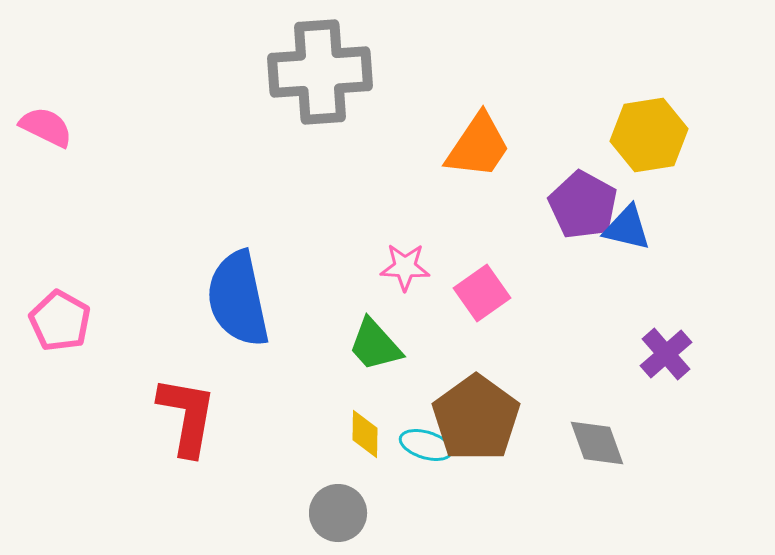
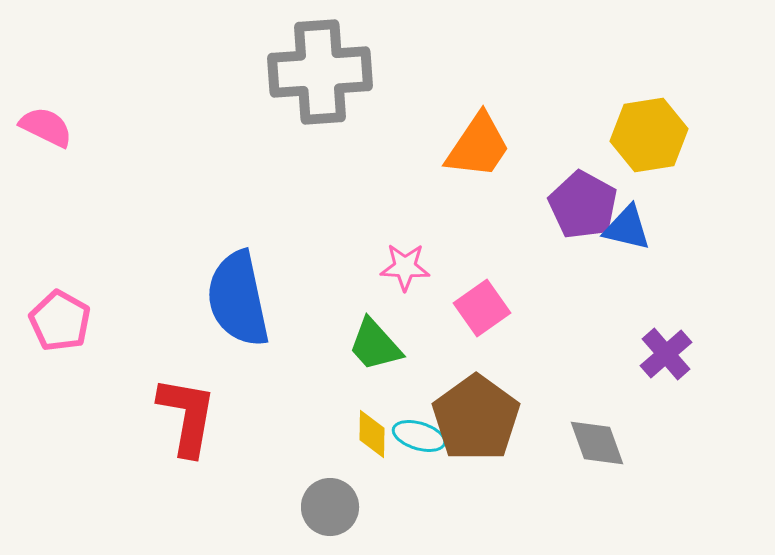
pink square: moved 15 px down
yellow diamond: moved 7 px right
cyan ellipse: moved 7 px left, 9 px up
gray circle: moved 8 px left, 6 px up
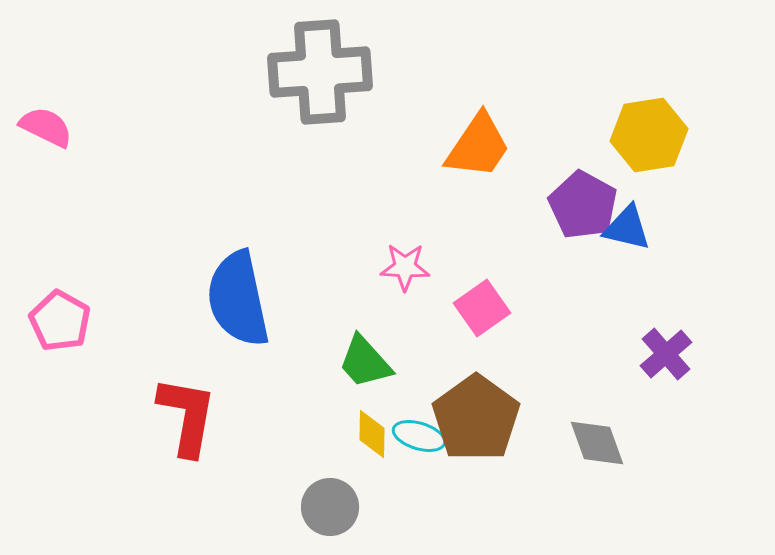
green trapezoid: moved 10 px left, 17 px down
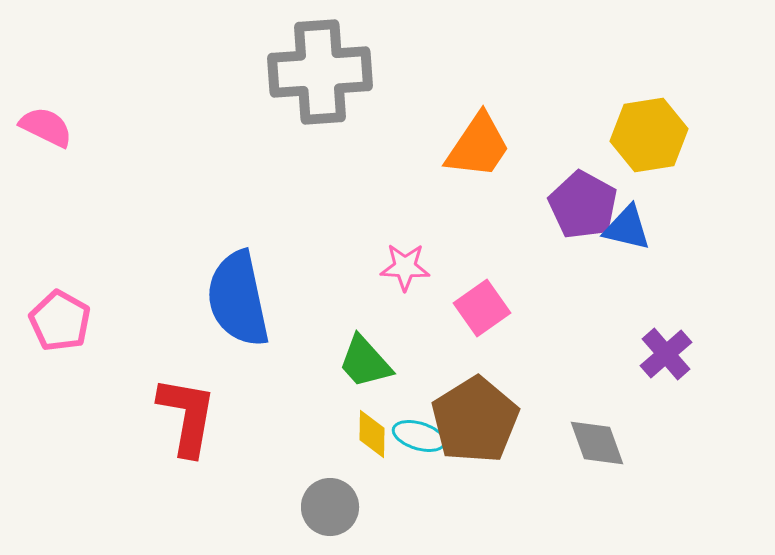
brown pentagon: moved 1 px left, 2 px down; rotated 4 degrees clockwise
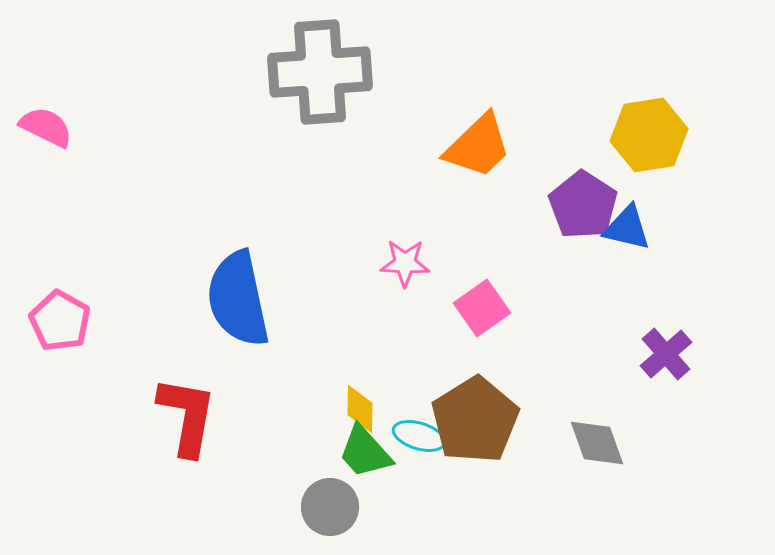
orange trapezoid: rotated 12 degrees clockwise
purple pentagon: rotated 4 degrees clockwise
pink star: moved 4 px up
green trapezoid: moved 90 px down
yellow diamond: moved 12 px left, 25 px up
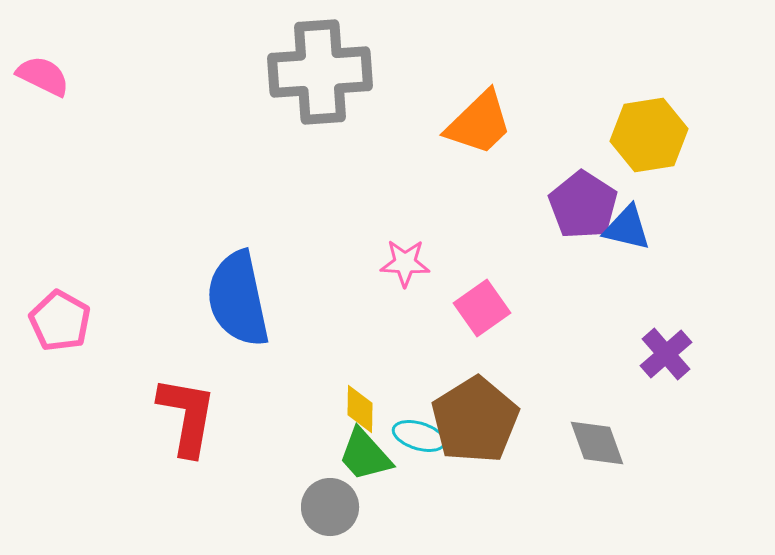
pink semicircle: moved 3 px left, 51 px up
orange trapezoid: moved 1 px right, 23 px up
green trapezoid: moved 3 px down
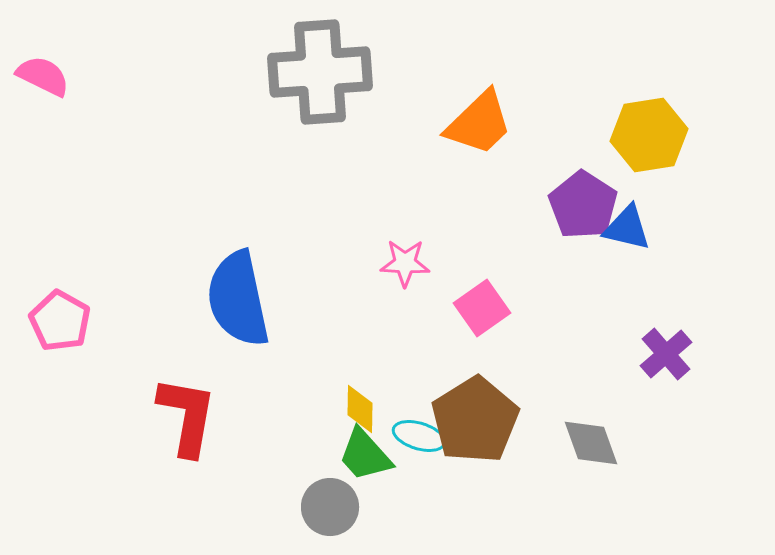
gray diamond: moved 6 px left
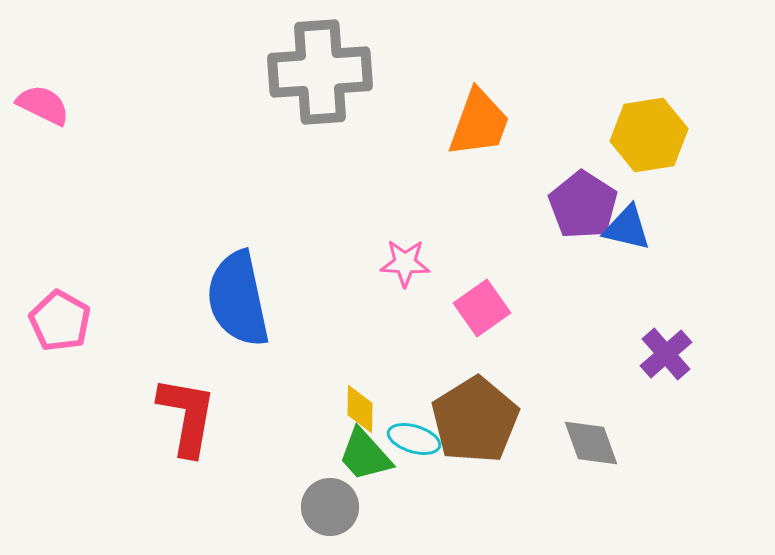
pink semicircle: moved 29 px down
orange trapezoid: rotated 26 degrees counterclockwise
cyan ellipse: moved 5 px left, 3 px down
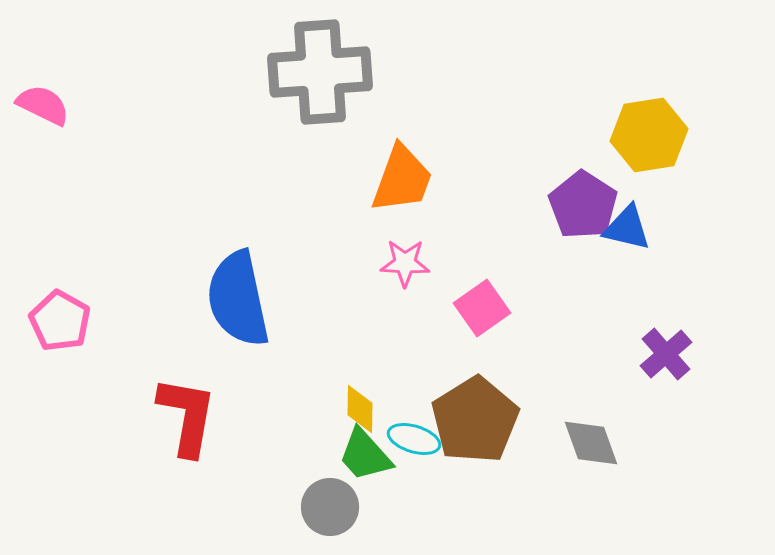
orange trapezoid: moved 77 px left, 56 px down
